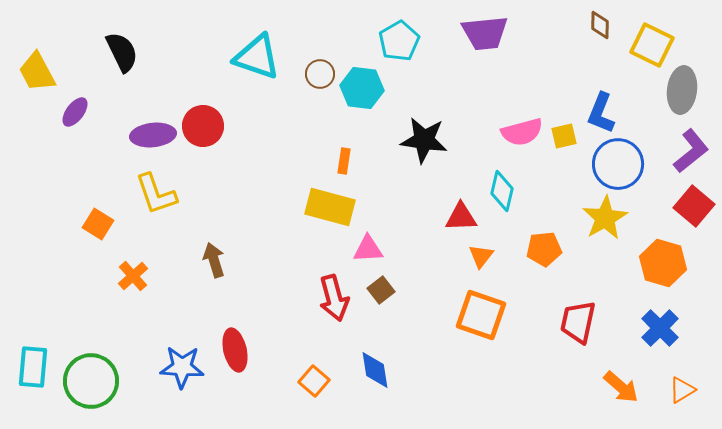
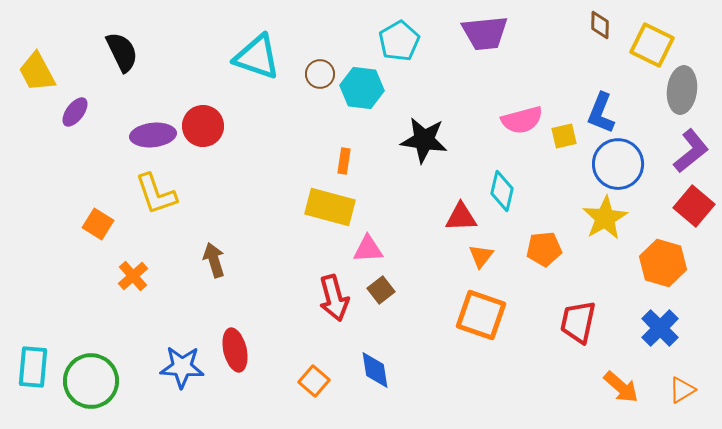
pink semicircle at (522, 132): moved 12 px up
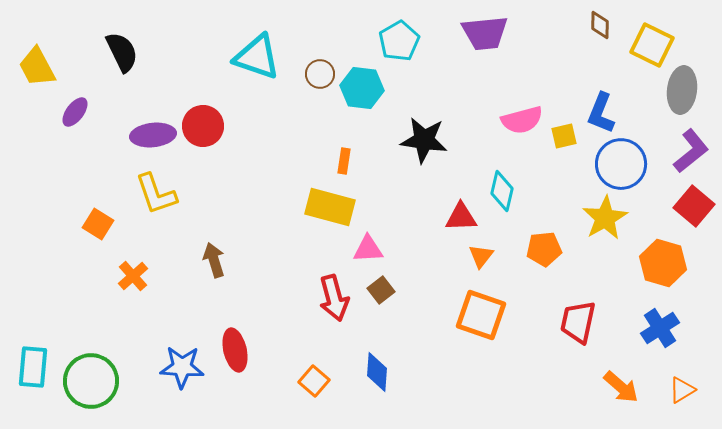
yellow trapezoid at (37, 72): moved 5 px up
blue circle at (618, 164): moved 3 px right
blue cross at (660, 328): rotated 12 degrees clockwise
blue diamond at (375, 370): moved 2 px right, 2 px down; rotated 12 degrees clockwise
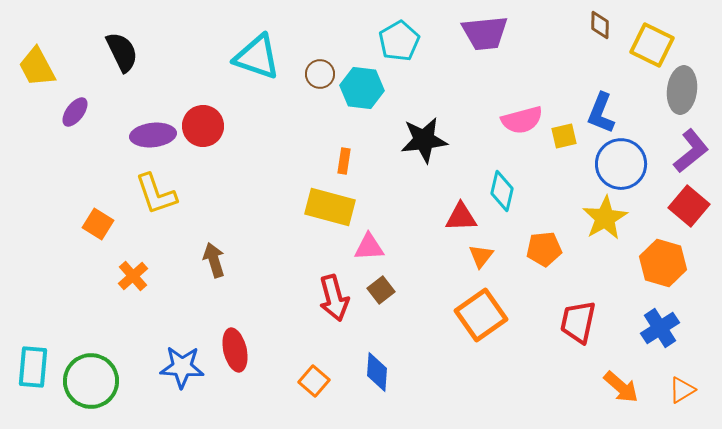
black star at (424, 140): rotated 15 degrees counterclockwise
red square at (694, 206): moved 5 px left
pink triangle at (368, 249): moved 1 px right, 2 px up
orange square at (481, 315): rotated 36 degrees clockwise
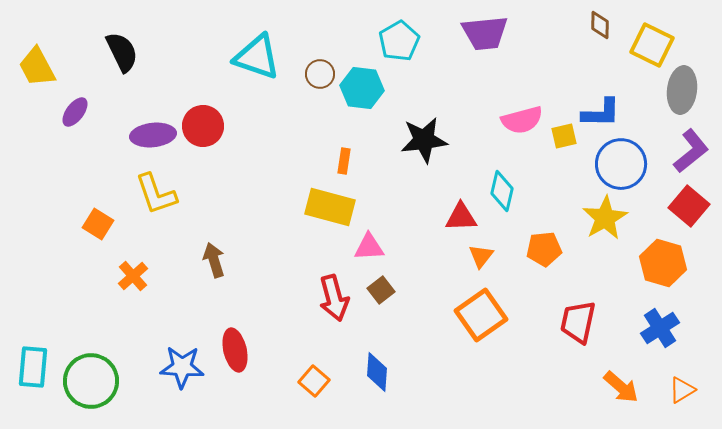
blue L-shape at (601, 113): rotated 111 degrees counterclockwise
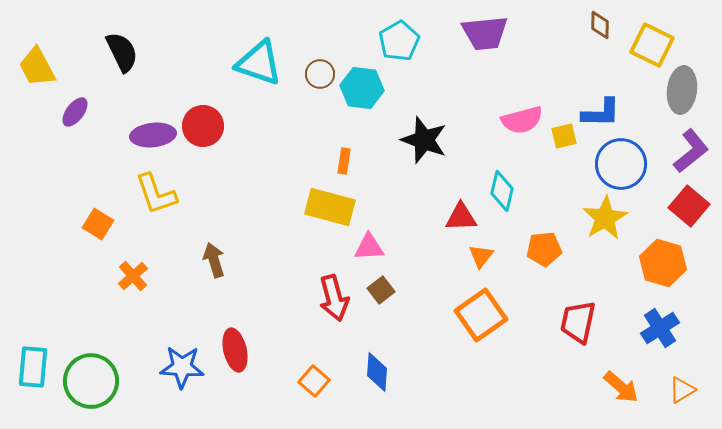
cyan triangle at (257, 57): moved 2 px right, 6 px down
black star at (424, 140): rotated 27 degrees clockwise
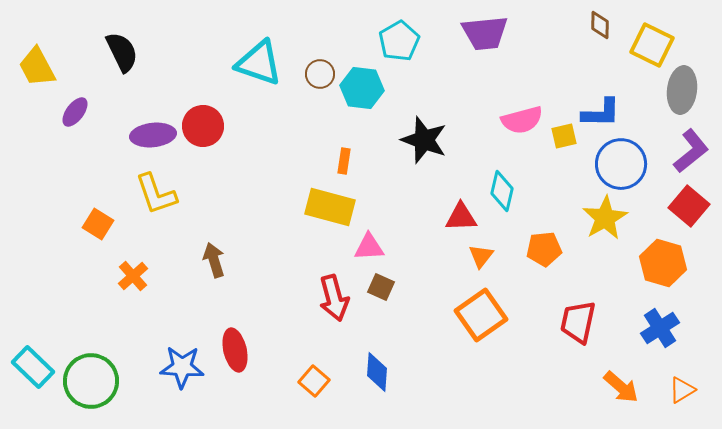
brown square at (381, 290): moved 3 px up; rotated 28 degrees counterclockwise
cyan rectangle at (33, 367): rotated 51 degrees counterclockwise
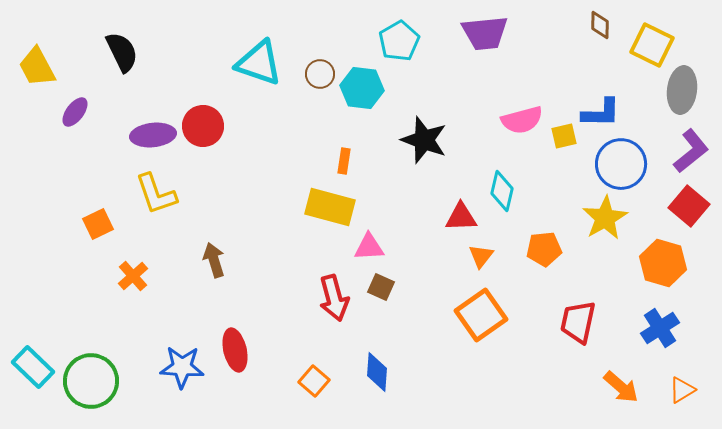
orange square at (98, 224): rotated 32 degrees clockwise
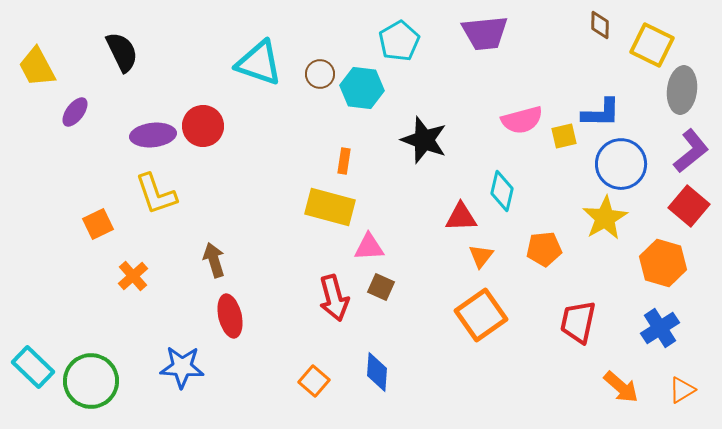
red ellipse at (235, 350): moved 5 px left, 34 px up
